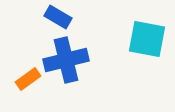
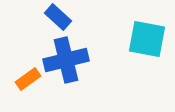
blue rectangle: rotated 12 degrees clockwise
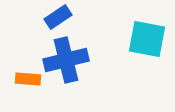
blue rectangle: rotated 76 degrees counterclockwise
orange rectangle: rotated 40 degrees clockwise
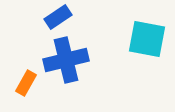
orange rectangle: moved 2 px left, 4 px down; rotated 65 degrees counterclockwise
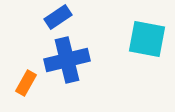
blue cross: moved 1 px right
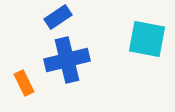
orange rectangle: moved 2 px left; rotated 55 degrees counterclockwise
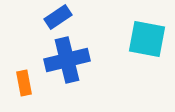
orange rectangle: rotated 15 degrees clockwise
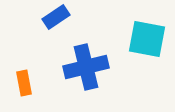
blue rectangle: moved 2 px left
blue cross: moved 19 px right, 7 px down
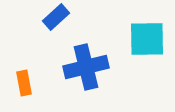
blue rectangle: rotated 8 degrees counterclockwise
cyan square: rotated 12 degrees counterclockwise
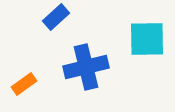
orange rectangle: moved 1 px down; rotated 65 degrees clockwise
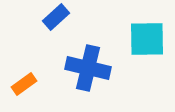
blue cross: moved 2 px right, 1 px down; rotated 27 degrees clockwise
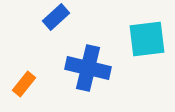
cyan square: rotated 6 degrees counterclockwise
orange rectangle: rotated 15 degrees counterclockwise
